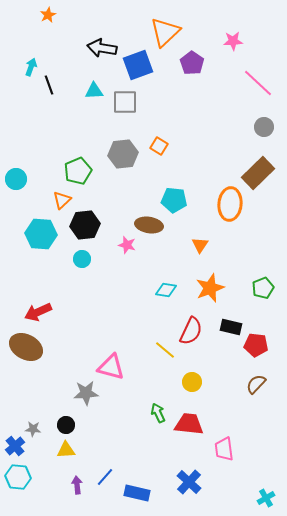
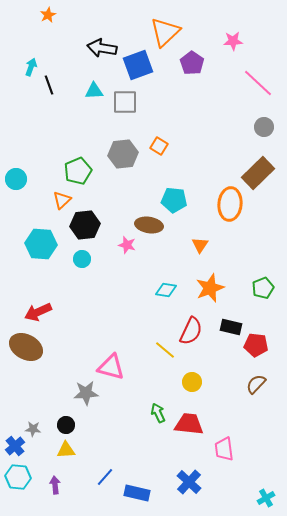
cyan hexagon at (41, 234): moved 10 px down
purple arrow at (77, 485): moved 22 px left
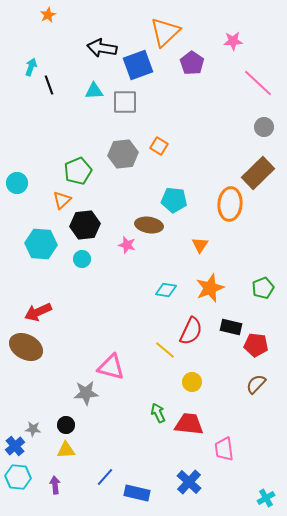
cyan circle at (16, 179): moved 1 px right, 4 px down
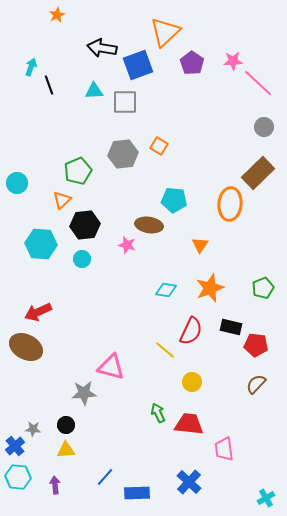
orange star at (48, 15): moved 9 px right
pink star at (233, 41): moved 20 px down
gray star at (86, 393): moved 2 px left
blue rectangle at (137, 493): rotated 15 degrees counterclockwise
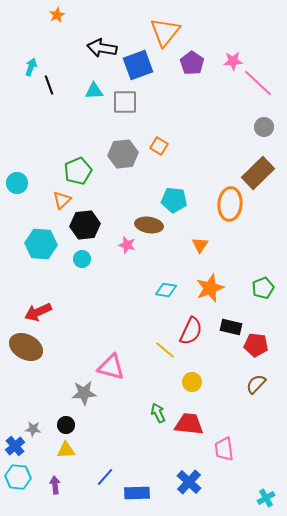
orange triangle at (165, 32): rotated 8 degrees counterclockwise
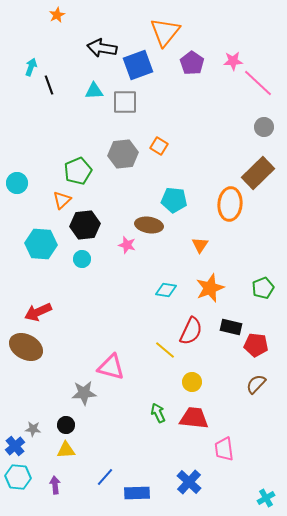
red trapezoid at (189, 424): moved 5 px right, 6 px up
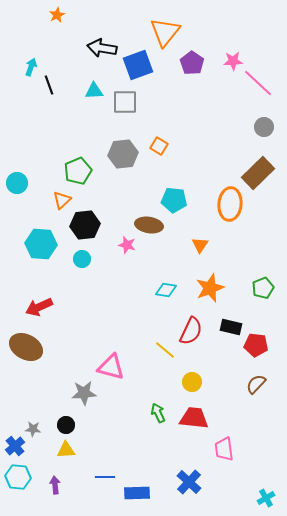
red arrow at (38, 312): moved 1 px right, 5 px up
blue line at (105, 477): rotated 48 degrees clockwise
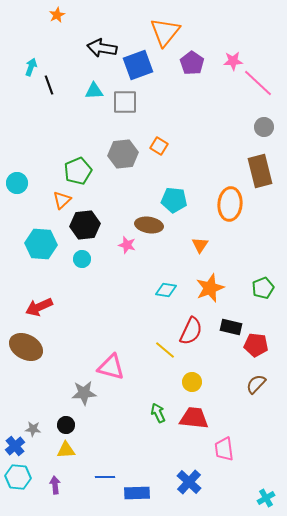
brown rectangle at (258, 173): moved 2 px right, 2 px up; rotated 60 degrees counterclockwise
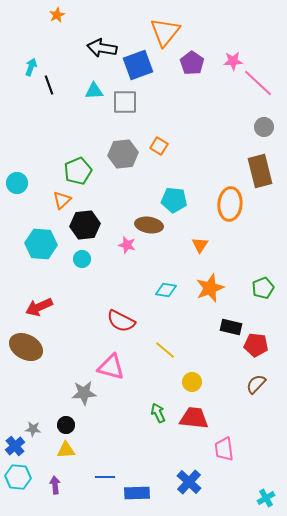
red semicircle at (191, 331): moved 70 px left, 10 px up; rotated 92 degrees clockwise
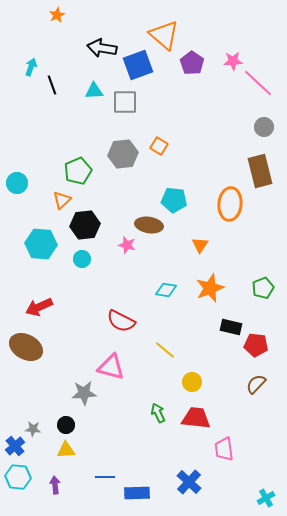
orange triangle at (165, 32): moved 1 px left, 3 px down; rotated 28 degrees counterclockwise
black line at (49, 85): moved 3 px right
red trapezoid at (194, 418): moved 2 px right
